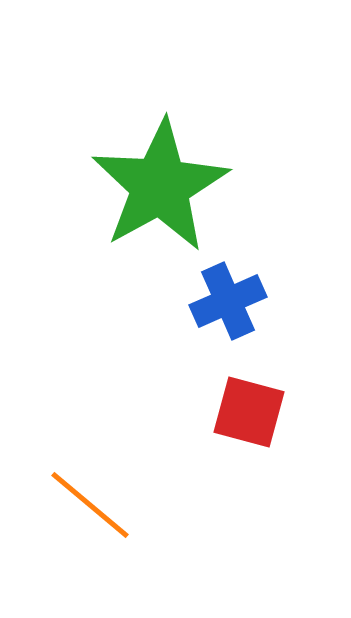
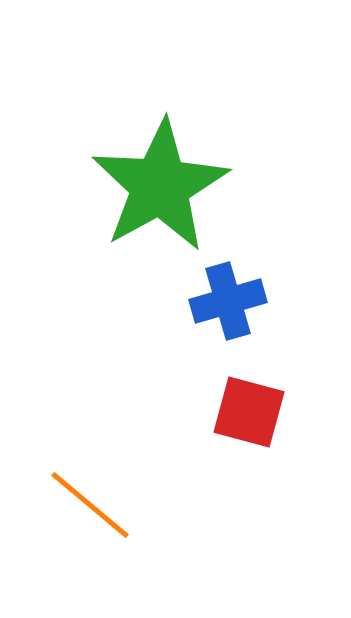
blue cross: rotated 8 degrees clockwise
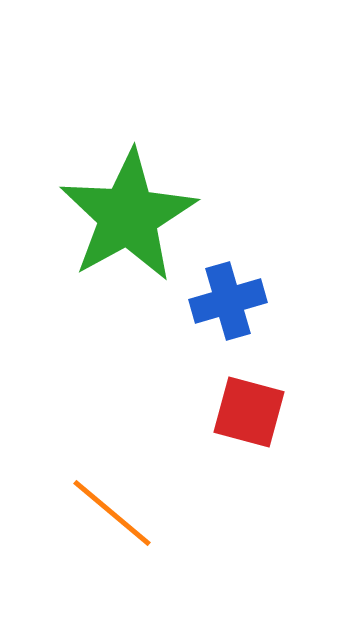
green star: moved 32 px left, 30 px down
orange line: moved 22 px right, 8 px down
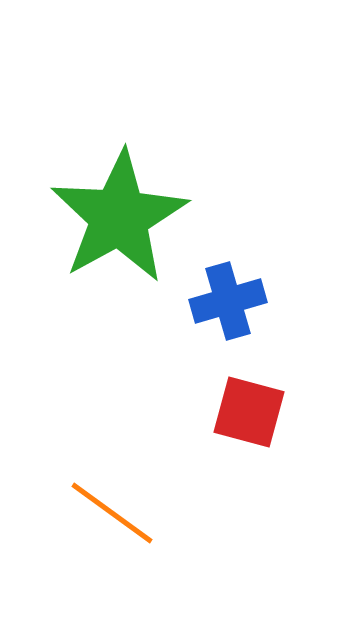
green star: moved 9 px left, 1 px down
orange line: rotated 4 degrees counterclockwise
